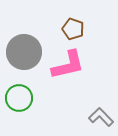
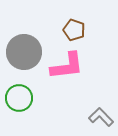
brown pentagon: moved 1 px right, 1 px down
pink L-shape: moved 1 px left, 1 px down; rotated 6 degrees clockwise
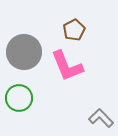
brown pentagon: rotated 25 degrees clockwise
pink L-shape: rotated 75 degrees clockwise
gray L-shape: moved 1 px down
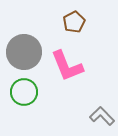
brown pentagon: moved 8 px up
green circle: moved 5 px right, 6 px up
gray L-shape: moved 1 px right, 2 px up
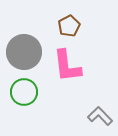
brown pentagon: moved 5 px left, 4 px down
pink L-shape: rotated 15 degrees clockwise
gray L-shape: moved 2 px left
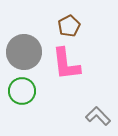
pink L-shape: moved 1 px left, 2 px up
green circle: moved 2 px left, 1 px up
gray L-shape: moved 2 px left
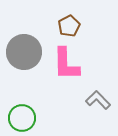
pink L-shape: rotated 6 degrees clockwise
green circle: moved 27 px down
gray L-shape: moved 16 px up
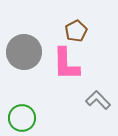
brown pentagon: moved 7 px right, 5 px down
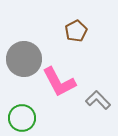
gray circle: moved 7 px down
pink L-shape: moved 7 px left, 18 px down; rotated 27 degrees counterclockwise
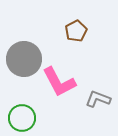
gray L-shape: moved 1 px up; rotated 25 degrees counterclockwise
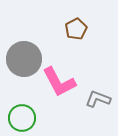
brown pentagon: moved 2 px up
